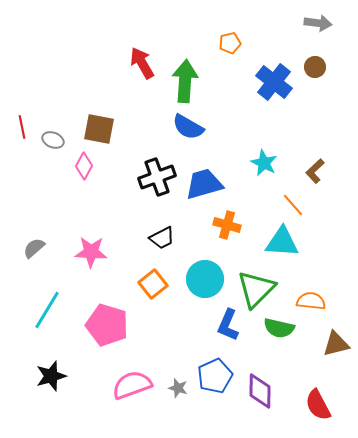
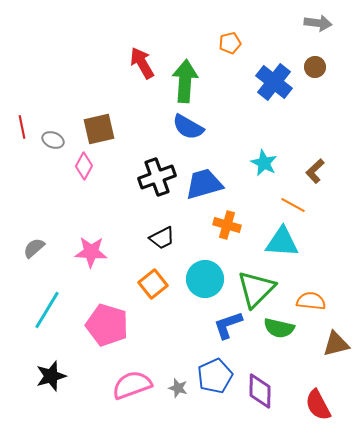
brown square: rotated 24 degrees counterclockwise
orange line: rotated 20 degrees counterclockwise
blue L-shape: rotated 48 degrees clockwise
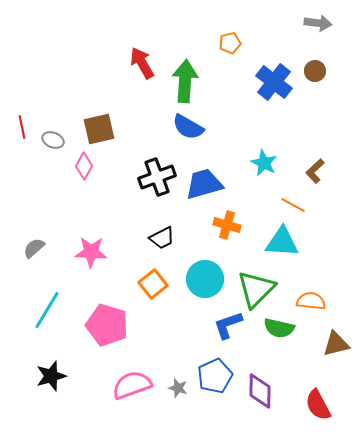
brown circle: moved 4 px down
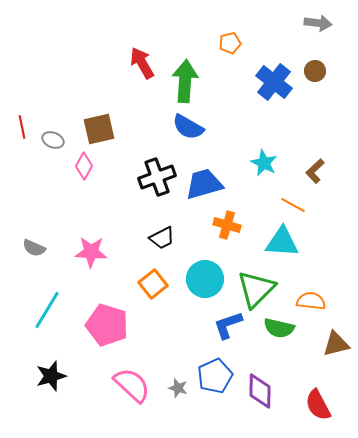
gray semicircle: rotated 115 degrees counterclockwise
pink semicircle: rotated 63 degrees clockwise
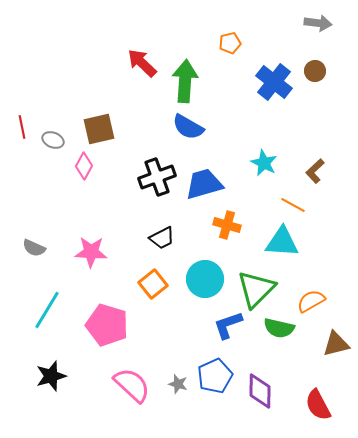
red arrow: rotated 16 degrees counterclockwise
orange semicircle: rotated 36 degrees counterclockwise
gray star: moved 4 px up
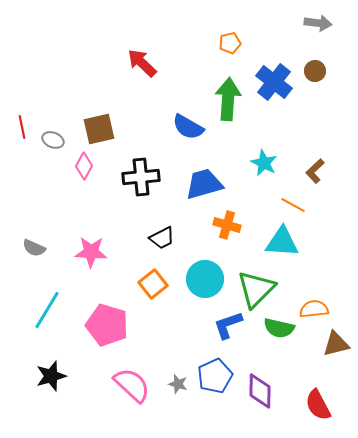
green arrow: moved 43 px right, 18 px down
black cross: moved 16 px left; rotated 15 degrees clockwise
orange semicircle: moved 3 px right, 8 px down; rotated 24 degrees clockwise
